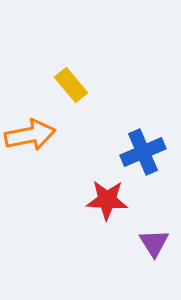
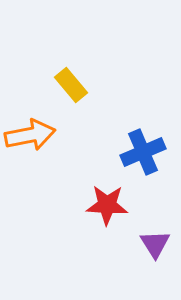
red star: moved 5 px down
purple triangle: moved 1 px right, 1 px down
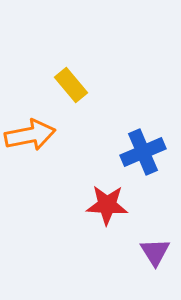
purple triangle: moved 8 px down
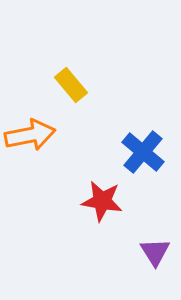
blue cross: rotated 27 degrees counterclockwise
red star: moved 5 px left, 4 px up; rotated 6 degrees clockwise
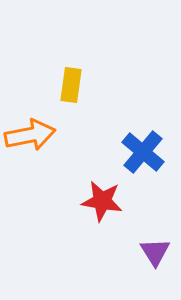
yellow rectangle: rotated 48 degrees clockwise
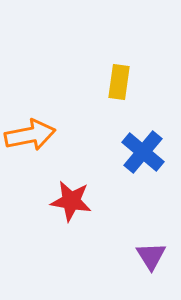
yellow rectangle: moved 48 px right, 3 px up
red star: moved 31 px left
purple triangle: moved 4 px left, 4 px down
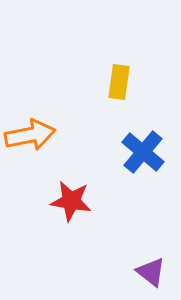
purple triangle: moved 16 px down; rotated 20 degrees counterclockwise
